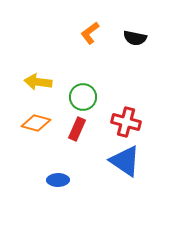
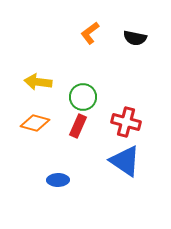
orange diamond: moved 1 px left
red rectangle: moved 1 px right, 3 px up
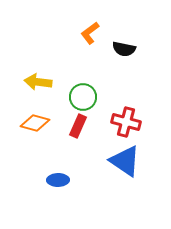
black semicircle: moved 11 px left, 11 px down
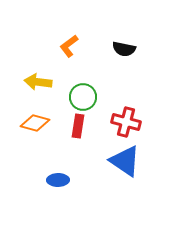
orange L-shape: moved 21 px left, 13 px down
red rectangle: rotated 15 degrees counterclockwise
